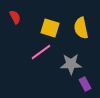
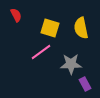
red semicircle: moved 1 px right, 2 px up
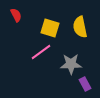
yellow semicircle: moved 1 px left, 1 px up
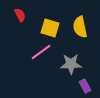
red semicircle: moved 4 px right
purple rectangle: moved 2 px down
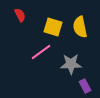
yellow square: moved 3 px right, 1 px up
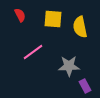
yellow square: moved 8 px up; rotated 12 degrees counterclockwise
pink line: moved 8 px left
gray star: moved 2 px left, 2 px down
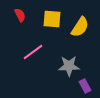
yellow square: moved 1 px left
yellow semicircle: rotated 135 degrees counterclockwise
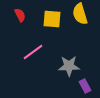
yellow semicircle: moved 13 px up; rotated 130 degrees clockwise
